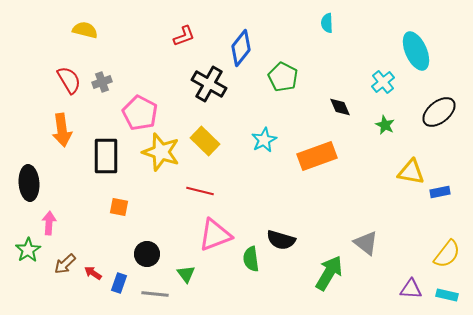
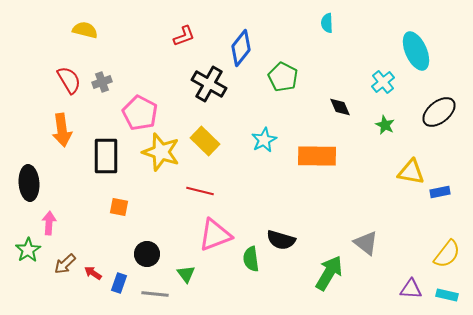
orange rectangle at (317, 156): rotated 21 degrees clockwise
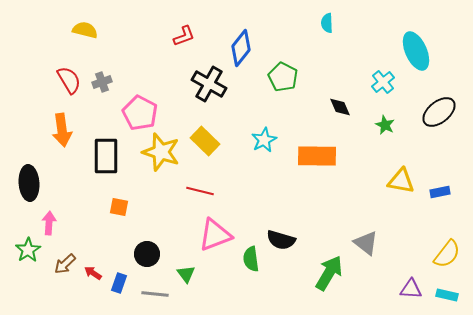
yellow triangle at (411, 172): moved 10 px left, 9 px down
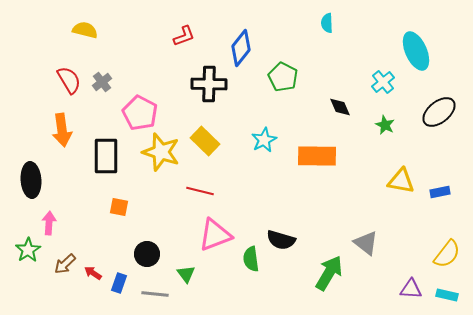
gray cross at (102, 82): rotated 18 degrees counterclockwise
black cross at (209, 84): rotated 28 degrees counterclockwise
black ellipse at (29, 183): moved 2 px right, 3 px up
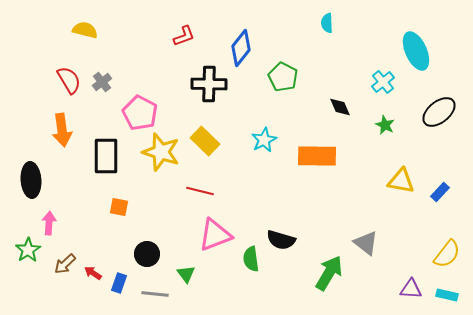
blue rectangle at (440, 192): rotated 36 degrees counterclockwise
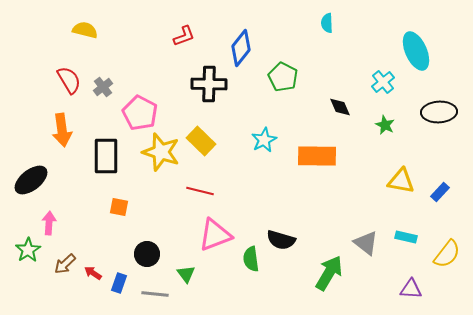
gray cross at (102, 82): moved 1 px right, 5 px down
black ellipse at (439, 112): rotated 36 degrees clockwise
yellow rectangle at (205, 141): moved 4 px left
black ellipse at (31, 180): rotated 56 degrees clockwise
cyan rectangle at (447, 295): moved 41 px left, 58 px up
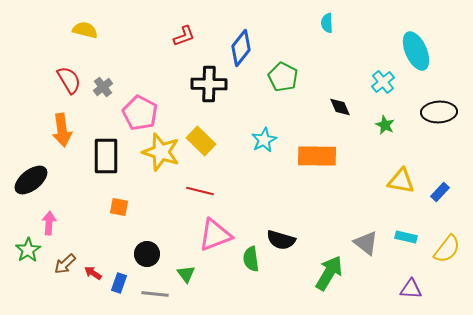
yellow semicircle at (447, 254): moved 5 px up
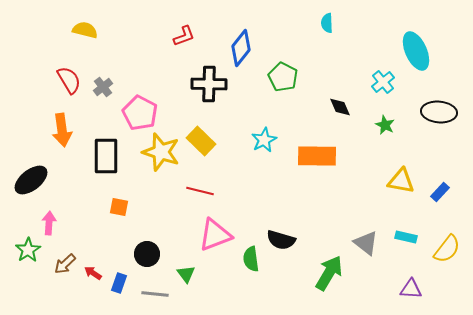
black ellipse at (439, 112): rotated 8 degrees clockwise
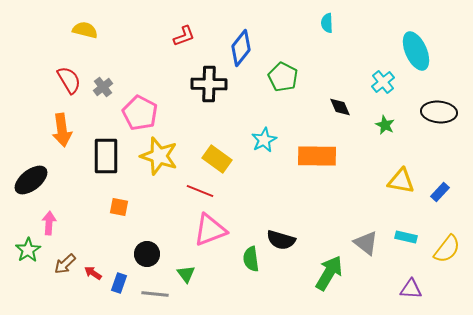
yellow rectangle at (201, 141): moved 16 px right, 18 px down; rotated 8 degrees counterclockwise
yellow star at (161, 152): moved 2 px left, 4 px down
red line at (200, 191): rotated 8 degrees clockwise
pink triangle at (215, 235): moved 5 px left, 5 px up
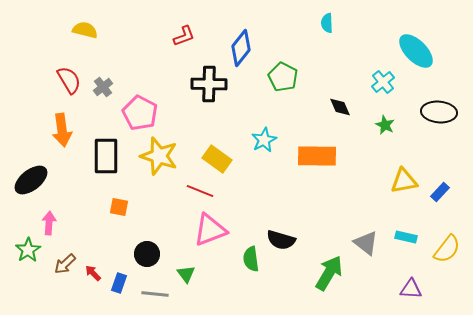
cyan ellipse at (416, 51): rotated 21 degrees counterclockwise
yellow triangle at (401, 181): moved 3 px right; rotated 20 degrees counterclockwise
red arrow at (93, 273): rotated 12 degrees clockwise
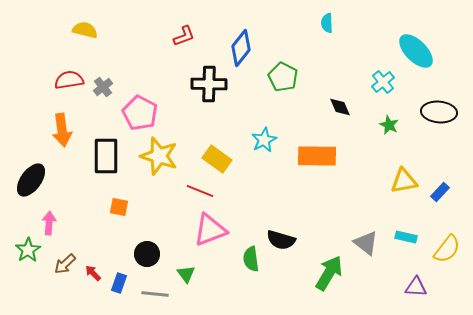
red semicircle at (69, 80): rotated 68 degrees counterclockwise
green star at (385, 125): moved 4 px right
black ellipse at (31, 180): rotated 16 degrees counterclockwise
purple triangle at (411, 289): moved 5 px right, 2 px up
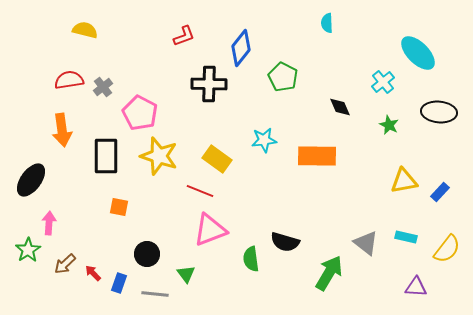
cyan ellipse at (416, 51): moved 2 px right, 2 px down
cyan star at (264, 140): rotated 20 degrees clockwise
black semicircle at (281, 240): moved 4 px right, 2 px down
